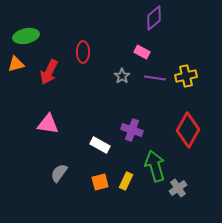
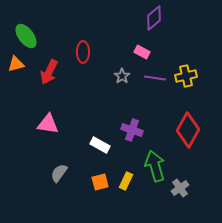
green ellipse: rotated 65 degrees clockwise
gray cross: moved 2 px right
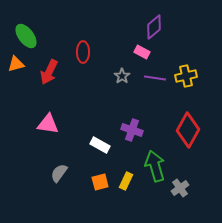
purple diamond: moved 9 px down
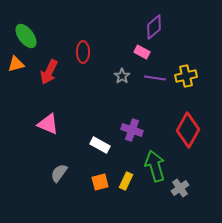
pink triangle: rotated 15 degrees clockwise
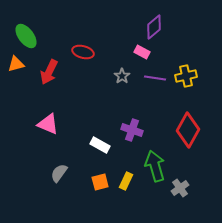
red ellipse: rotated 75 degrees counterclockwise
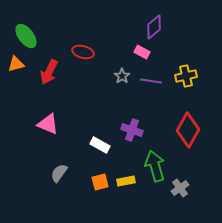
purple line: moved 4 px left, 3 px down
yellow rectangle: rotated 54 degrees clockwise
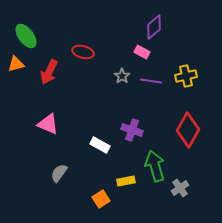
orange square: moved 1 px right, 17 px down; rotated 18 degrees counterclockwise
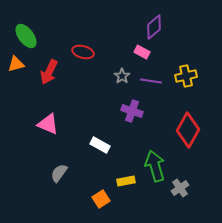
purple cross: moved 19 px up
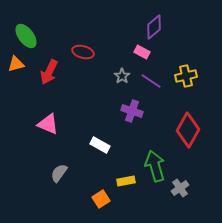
purple line: rotated 25 degrees clockwise
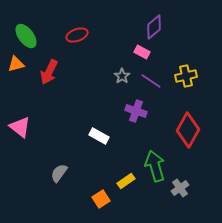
red ellipse: moved 6 px left, 17 px up; rotated 35 degrees counterclockwise
purple cross: moved 4 px right
pink triangle: moved 28 px left, 3 px down; rotated 15 degrees clockwise
white rectangle: moved 1 px left, 9 px up
yellow rectangle: rotated 24 degrees counterclockwise
